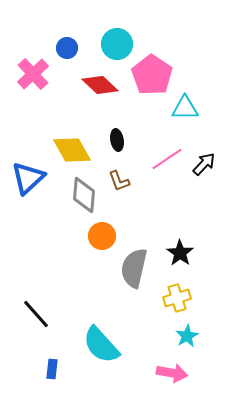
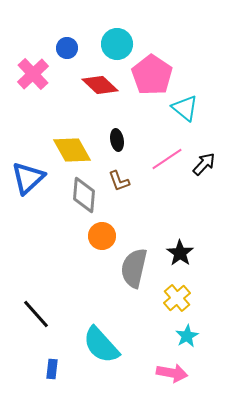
cyan triangle: rotated 40 degrees clockwise
yellow cross: rotated 24 degrees counterclockwise
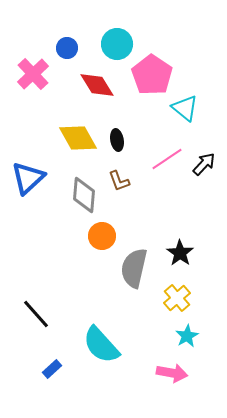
red diamond: moved 3 px left; rotated 15 degrees clockwise
yellow diamond: moved 6 px right, 12 px up
blue rectangle: rotated 42 degrees clockwise
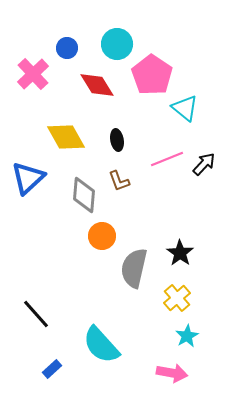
yellow diamond: moved 12 px left, 1 px up
pink line: rotated 12 degrees clockwise
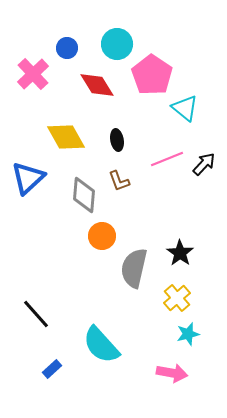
cyan star: moved 1 px right, 2 px up; rotated 15 degrees clockwise
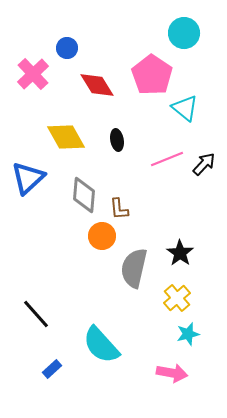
cyan circle: moved 67 px right, 11 px up
brown L-shape: moved 28 px down; rotated 15 degrees clockwise
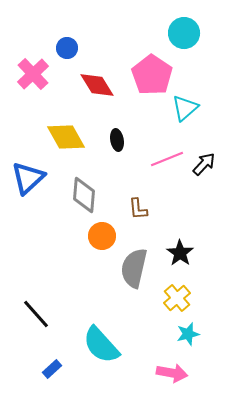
cyan triangle: rotated 40 degrees clockwise
brown L-shape: moved 19 px right
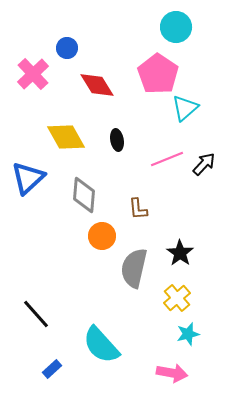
cyan circle: moved 8 px left, 6 px up
pink pentagon: moved 6 px right, 1 px up
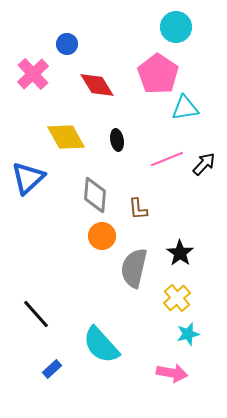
blue circle: moved 4 px up
cyan triangle: rotated 32 degrees clockwise
gray diamond: moved 11 px right
